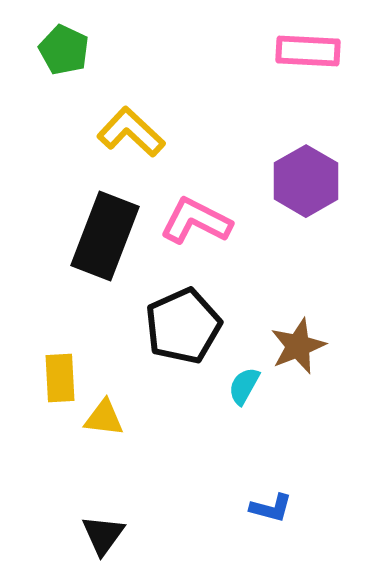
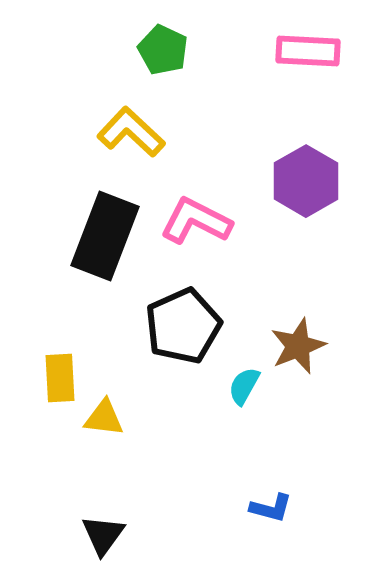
green pentagon: moved 99 px right
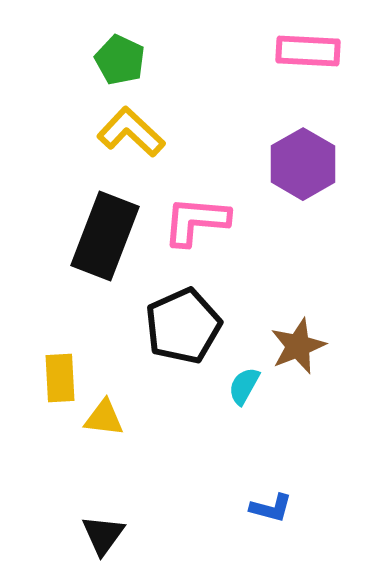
green pentagon: moved 43 px left, 10 px down
purple hexagon: moved 3 px left, 17 px up
pink L-shape: rotated 22 degrees counterclockwise
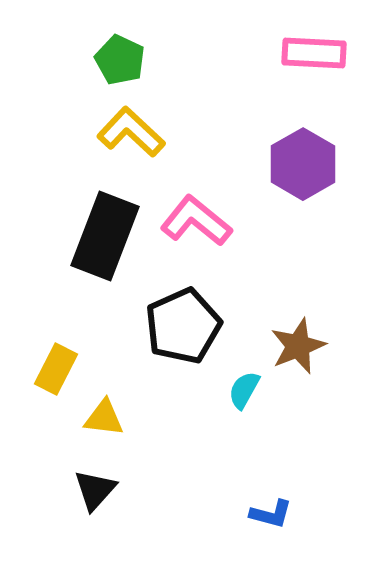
pink rectangle: moved 6 px right, 2 px down
pink L-shape: rotated 34 degrees clockwise
yellow rectangle: moved 4 px left, 9 px up; rotated 30 degrees clockwise
cyan semicircle: moved 4 px down
blue L-shape: moved 6 px down
black triangle: moved 8 px left, 45 px up; rotated 6 degrees clockwise
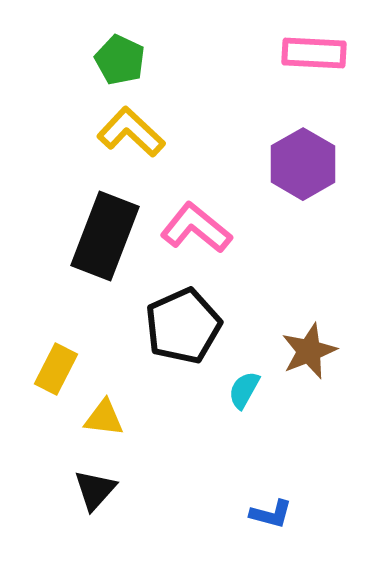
pink L-shape: moved 7 px down
brown star: moved 11 px right, 5 px down
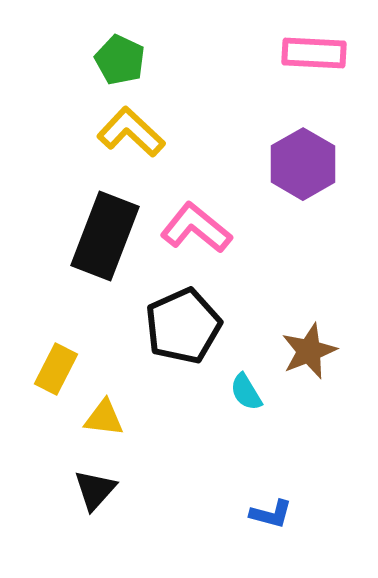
cyan semicircle: moved 2 px right, 2 px down; rotated 60 degrees counterclockwise
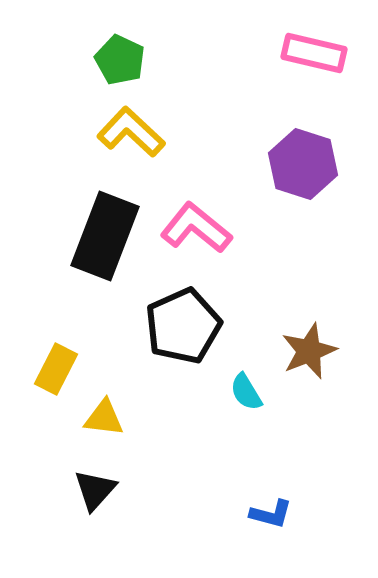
pink rectangle: rotated 10 degrees clockwise
purple hexagon: rotated 12 degrees counterclockwise
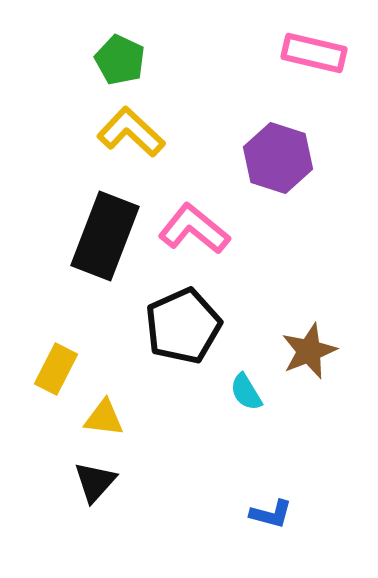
purple hexagon: moved 25 px left, 6 px up
pink L-shape: moved 2 px left, 1 px down
black triangle: moved 8 px up
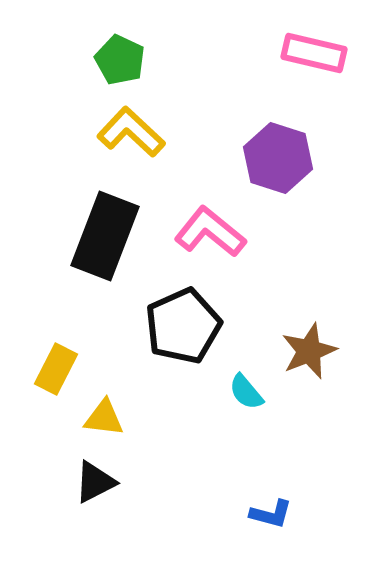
pink L-shape: moved 16 px right, 3 px down
cyan semicircle: rotated 9 degrees counterclockwise
black triangle: rotated 21 degrees clockwise
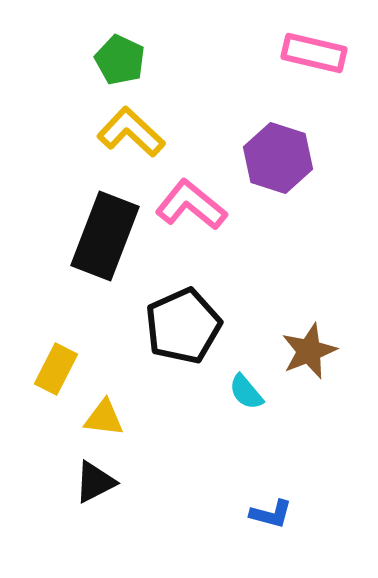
pink L-shape: moved 19 px left, 27 px up
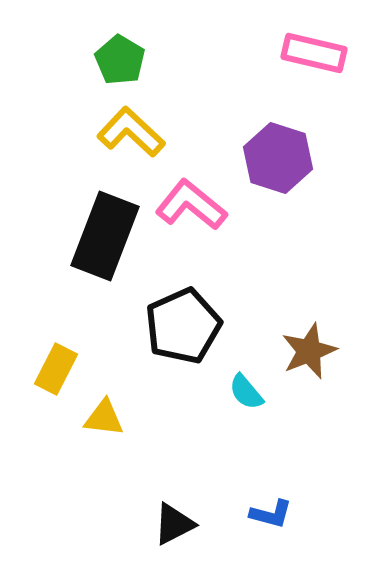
green pentagon: rotated 6 degrees clockwise
black triangle: moved 79 px right, 42 px down
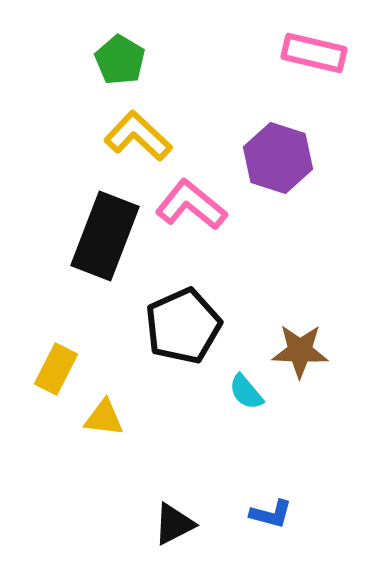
yellow L-shape: moved 7 px right, 4 px down
brown star: moved 9 px left; rotated 24 degrees clockwise
